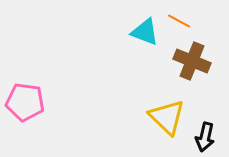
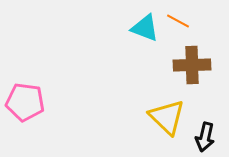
orange line: moved 1 px left
cyan triangle: moved 4 px up
brown cross: moved 4 px down; rotated 24 degrees counterclockwise
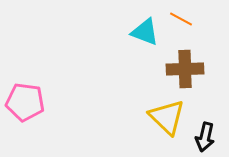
orange line: moved 3 px right, 2 px up
cyan triangle: moved 4 px down
brown cross: moved 7 px left, 4 px down
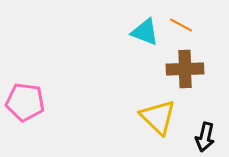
orange line: moved 6 px down
yellow triangle: moved 9 px left
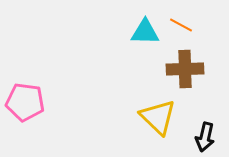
cyan triangle: rotated 20 degrees counterclockwise
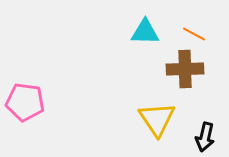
orange line: moved 13 px right, 9 px down
yellow triangle: moved 1 px left, 2 px down; rotated 12 degrees clockwise
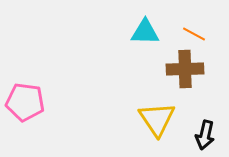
black arrow: moved 2 px up
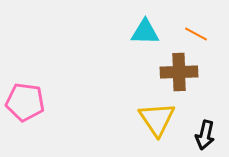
orange line: moved 2 px right
brown cross: moved 6 px left, 3 px down
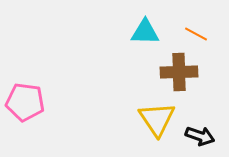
black arrow: moved 5 px left, 1 px down; rotated 84 degrees counterclockwise
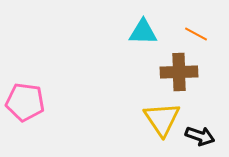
cyan triangle: moved 2 px left
yellow triangle: moved 5 px right
